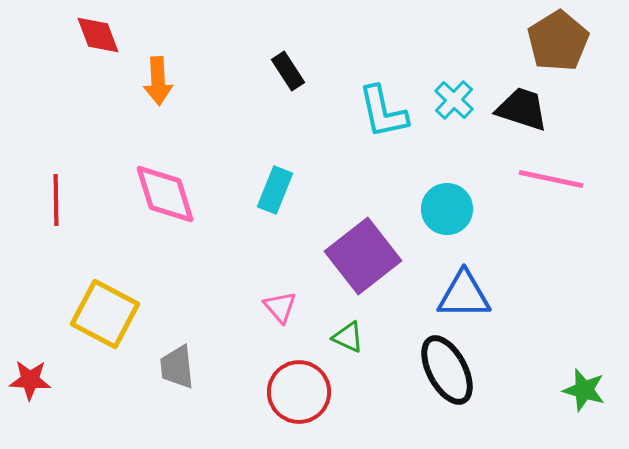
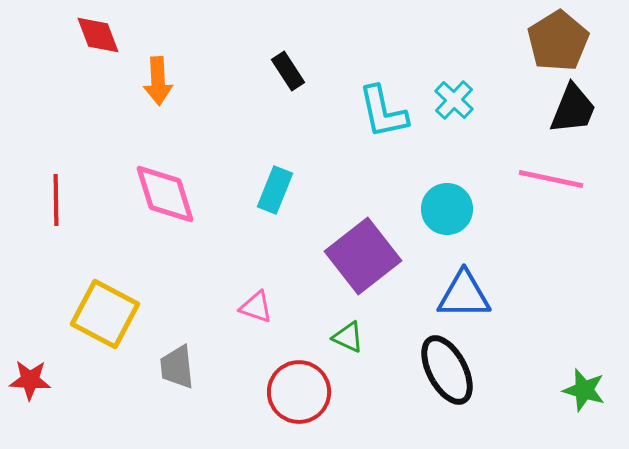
black trapezoid: moved 51 px right; rotated 94 degrees clockwise
pink triangle: moved 24 px left; rotated 30 degrees counterclockwise
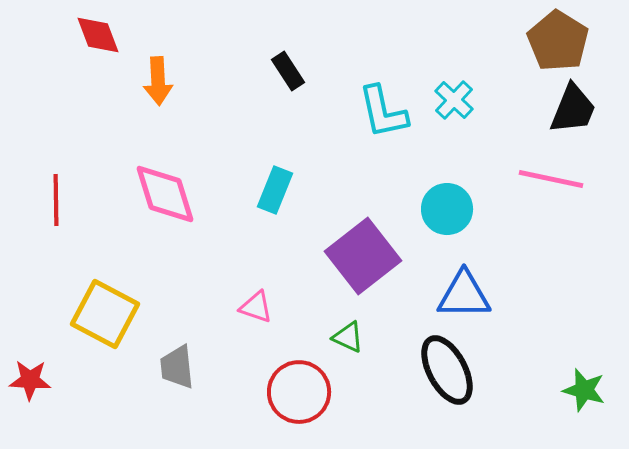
brown pentagon: rotated 8 degrees counterclockwise
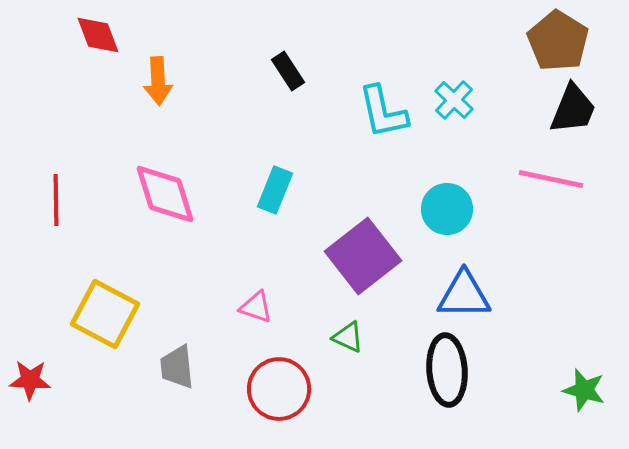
black ellipse: rotated 24 degrees clockwise
red circle: moved 20 px left, 3 px up
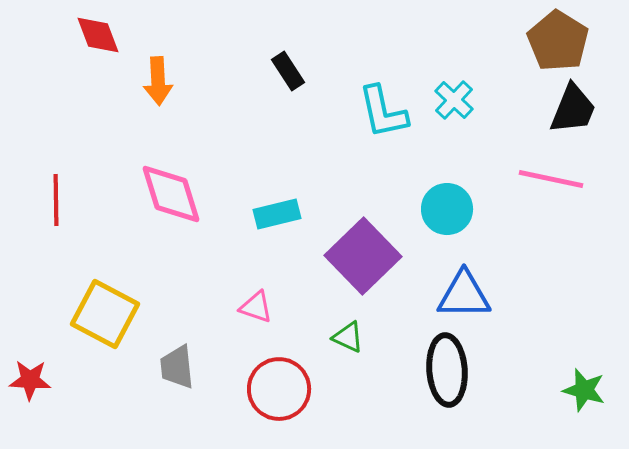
cyan rectangle: moved 2 px right, 24 px down; rotated 54 degrees clockwise
pink diamond: moved 6 px right
purple square: rotated 6 degrees counterclockwise
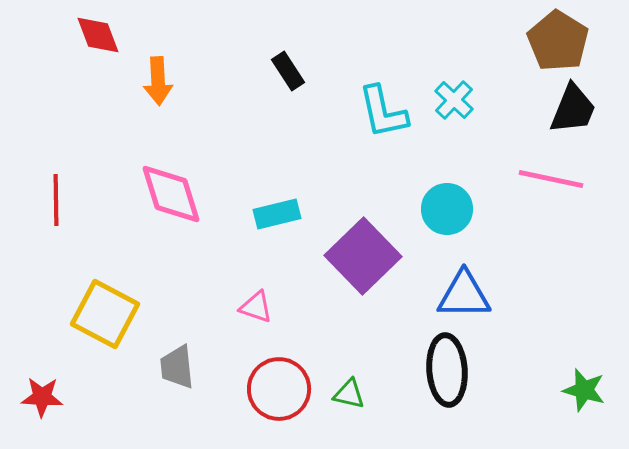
green triangle: moved 1 px right, 57 px down; rotated 12 degrees counterclockwise
red star: moved 12 px right, 17 px down
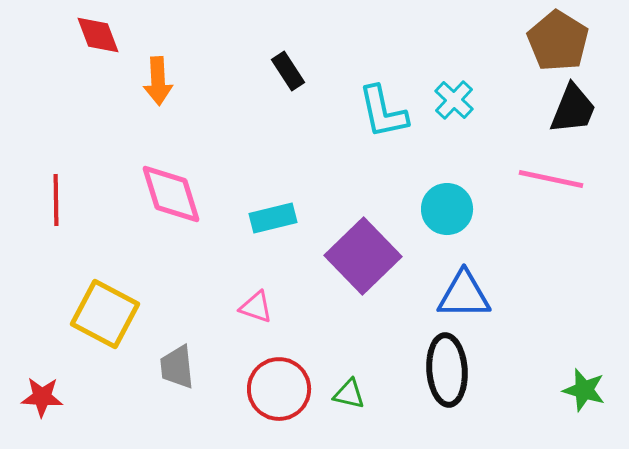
cyan rectangle: moved 4 px left, 4 px down
